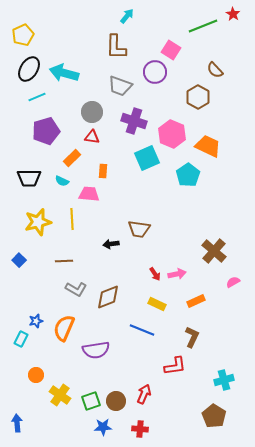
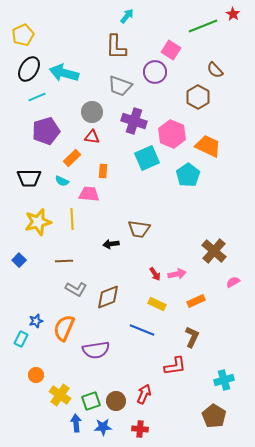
blue arrow at (17, 423): moved 59 px right
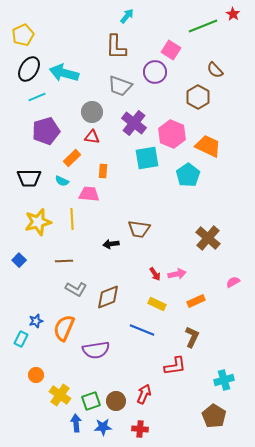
purple cross at (134, 121): moved 2 px down; rotated 20 degrees clockwise
cyan square at (147, 158): rotated 15 degrees clockwise
brown cross at (214, 251): moved 6 px left, 13 px up
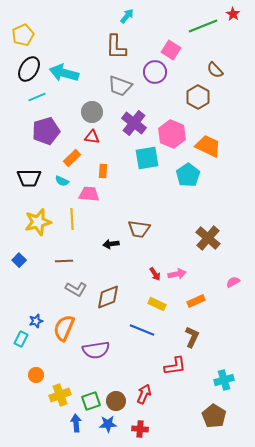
yellow cross at (60, 395): rotated 35 degrees clockwise
blue star at (103, 427): moved 5 px right, 3 px up
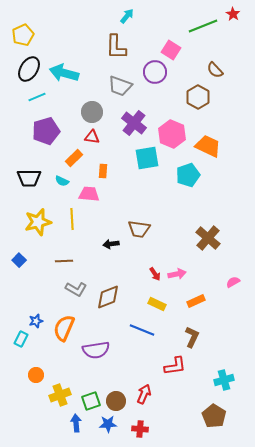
orange rectangle at (72, 158): moved 2 px right
cyan pentagon at (188, 175): rotated 15 degrees clockwise
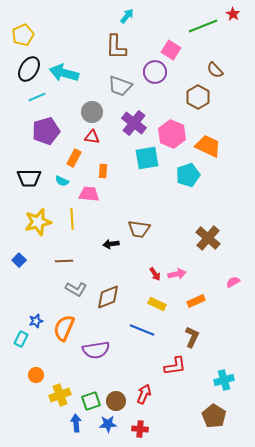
orange rectangle at (74, 158): rotated 18 degrees counterclockwise
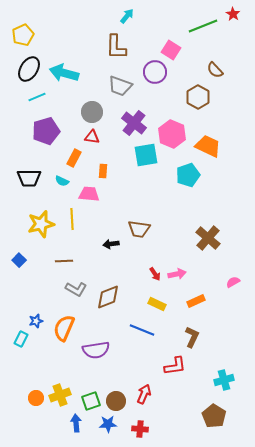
cyan square at (147, 158): moved 1 px left, 3 px up
yellow star at (38, 222): moved 3 px right, 2 px down
orange circle at (36, 375): moved 23 px down
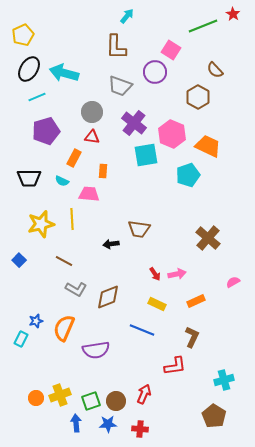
brown line at (64, 261): rotated 30 degrees clockwise
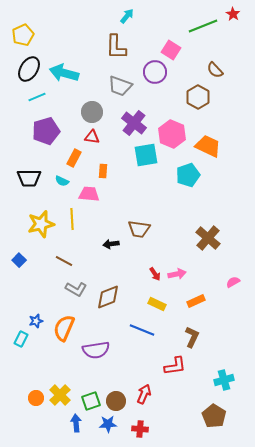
yellow cross at (60, 395): rotated 25 degrees counterclockwise
